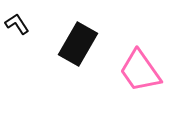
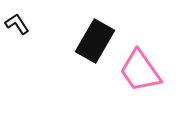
black rectangle: moved 17 px right, 3 px up
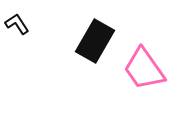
pink trapezoid: moved 4 px right, 2 px up
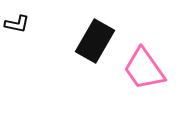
black L-shape: rotated 135 degrees clockwise
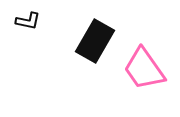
black L-shape: moved 11 px right, 3 px up
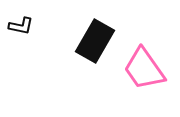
black L-shape: moved 7 px left, 5 px down
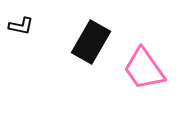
black rectangle: moved 4 px left, 1 px down
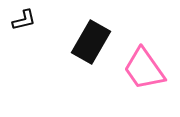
black L-shape: moved 3 px right, 6 px up; rotated 25 degrees counterclockwise
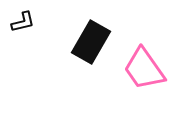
black L-shape: moved 1 px left, 2 px down
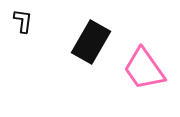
black L-shape: moved 1 px up; rotated 70 degrees counterclockwise
